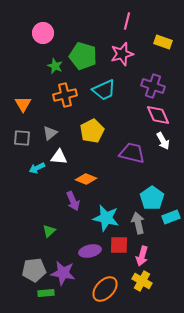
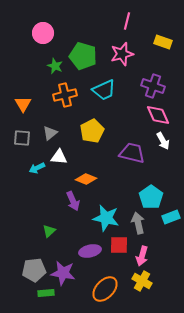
cyan pentagon: moved 1 px left, 1 px up
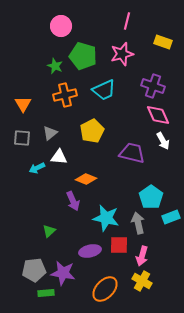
pink circle: moved 18 px right, 7 px up
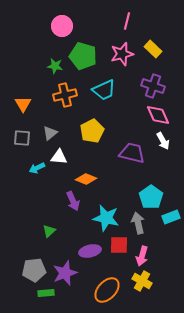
pink circle: moved 1 px right
yellow rectangle: moved 10 px left, 7 px down; rotated 24 degrees clockwise
green star: rotated 14 degrees counterclockwise
purple star: moved 2 px right; rotated 30 degrees counterclockwise
orange ellipse: moved 2 px right, 1 px down
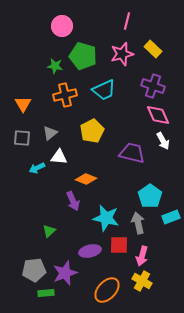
cyan pentagon: moved 1 px left, 1 px up
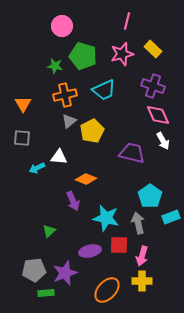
gray triangle: moved 19 px right, 12 px up
yellow cross: rotated 30 degrees counterclockwise
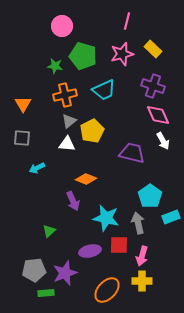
white triangle: moved 8 px right, 13 px up
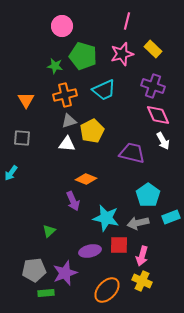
orange triangle: moved 3 px right, 4 px up
gray triangle: rotated 21 degrees clockwise
cyan arrow: moved 26 px left, 5 px down; rotated 28 degrees counterclockwise
cyan pentagon: moved 2 px left, 1 px up
gray arrow: rotated 90 degrees counterclockwise
yellow cross: rotated 24 degrees clockwise
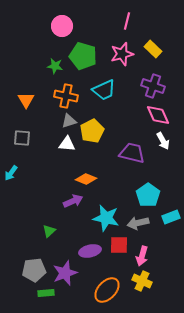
orange cross: moved 1 px right, 1 px down; rotated 25 degrees clockwise
purple arrow: rotated 90 degrees counterclockwise
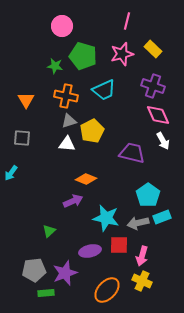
cyan rectangle: moved 9 px left
